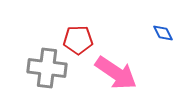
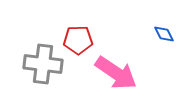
blue diamond: moved 1 px right, 1 px down
gray cross: moved 4 px left, 4 px up
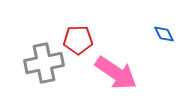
gray cross: moved 1 px right, 1 px up; rotated 18 degrees counterclockwise
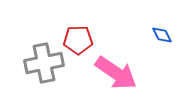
blue diamond: moved 2 px left, 1 px down
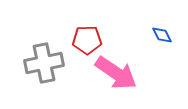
red pentagon: moved 9 px right
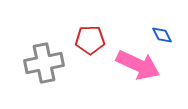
red pentagon: moved 3 px right
pink arrow: moved 22 px right, 8 px up; rotated 9 degrees counterclockwise
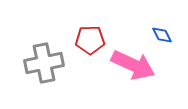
pink arrow: moved 5 px left
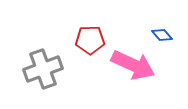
blue diamond: rotated 15 degrees counterclockwise
gray cross: moved 1 px left, 6 px down; rotated 9 degrees counterclockwise
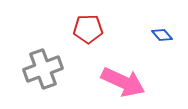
red pentagon: moved 2 px left, 11 px up
pink arrow: moved 10 px left, 17 px down
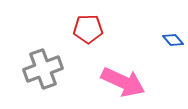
blue diamond: moved 11 px right, 5 px down
